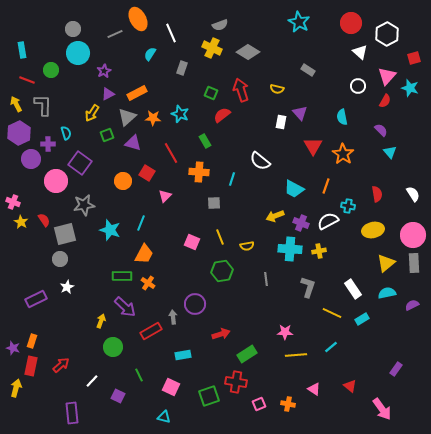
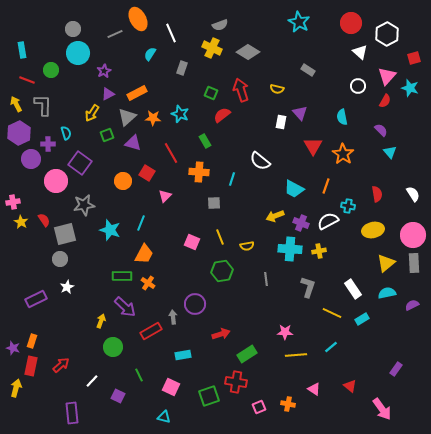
pink cross at (13, 202): rotated 32 degrees counterclockwise
pink square at (259, 404): moved 3 px down
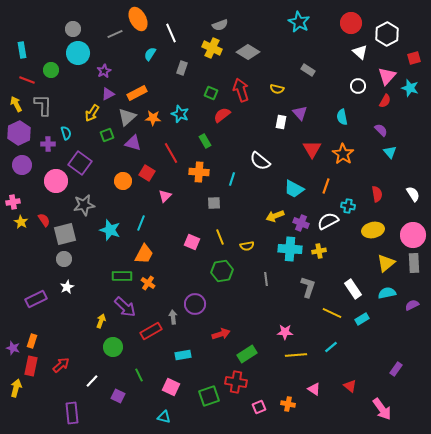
red triangle at (313, 146): moved 1 px left, 3 px down
purple circle at (31, 159): moved 9 px left, 6 px down
gray circle at (60, 259): moved 4 px right
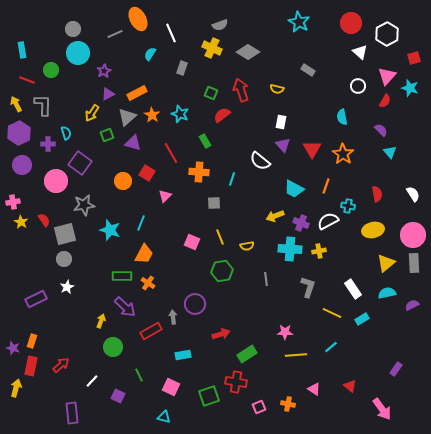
purple triangle at (300, 113): moved 17 px left, 32 px down
orange star at (153, 118): moved 1 px left, 3 px up; rotated 28 degrees clockwise
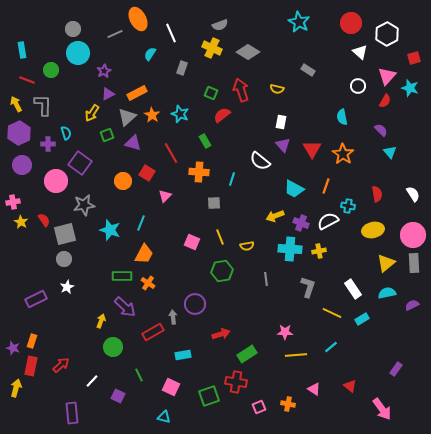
red rectangle at (151, 331): moved 2 px right, 1 px down
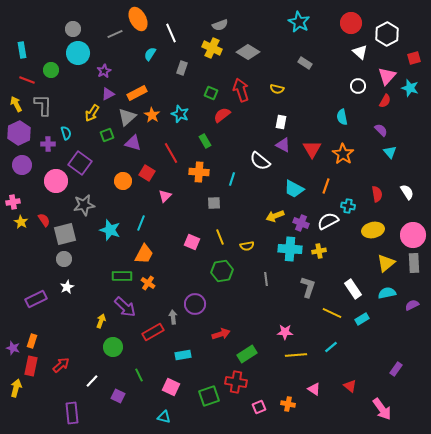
gray rectangle at (308, 70): moved 3 px left, 7 px up
purple triangle at (283, 145): rotated 21 degrees counterclockwise
white semicircle at (413, 194): moved 6 px left, 2 px up
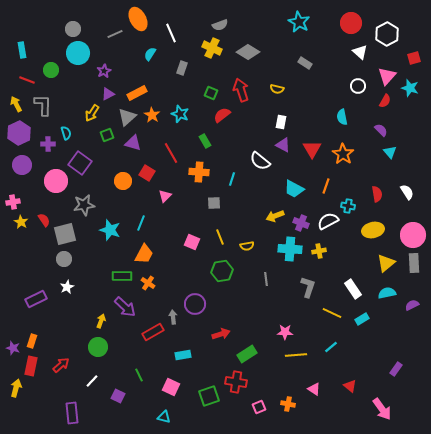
green circle at (113, 347): moved 15 px left
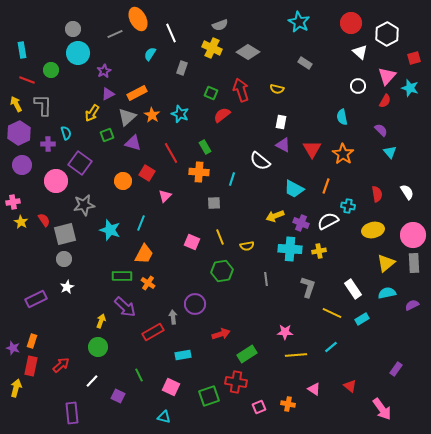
green rectangle at (205, 141): moved 6 px down
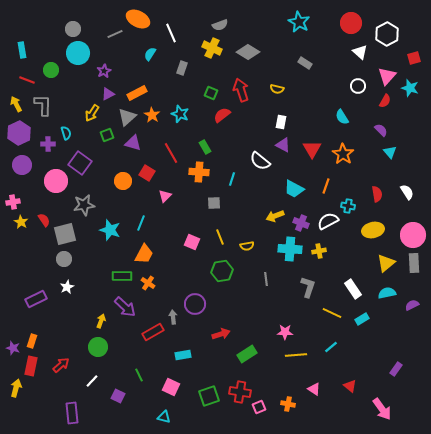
orange ellipse at (138, 19): rotated 35 degrees counterclockwise
cyan semicircle at (342, 117): rotated 21 degrees counterclockwise
red cross at (236, 382): moved 4 px right, 10 px down
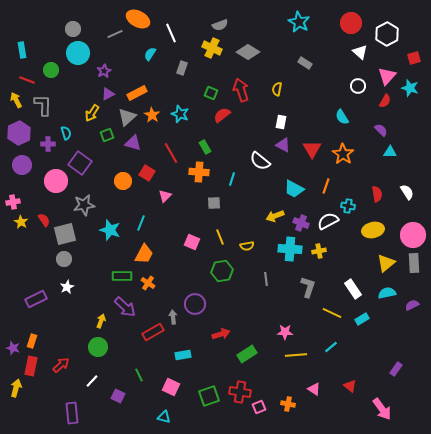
yellow semicircle at (277, 89): rotated 88 degrees clockwise
yellow arrow at (16, 104): moved 4 px up
cyan triangle at (390, 152): rotated 48 degrees counterclockwise
